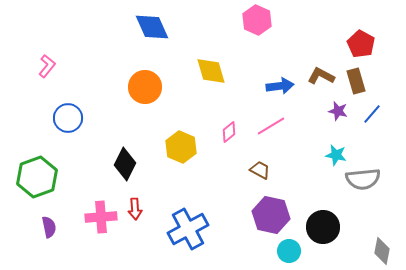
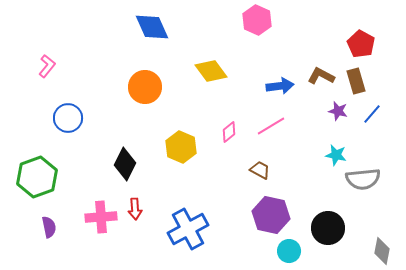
yellow diamond: rotated 20 degrees counterclockwise
black circle: moved 5 px right, 1 px down
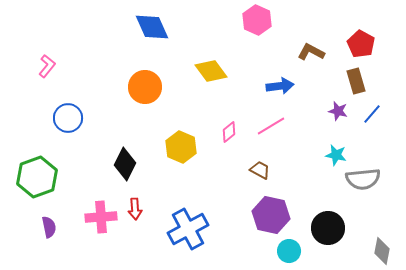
brown L-shape: moved 10 px left, 24 px up
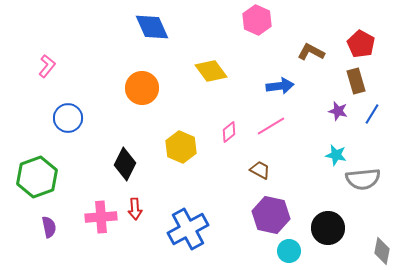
orange circle: moved 3 px left, 1 px down
blue line: rotated 10 degrees counterclockwise
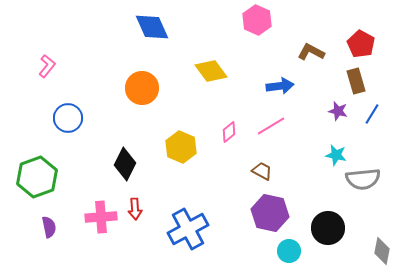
brown trapezoid: moved 2 px right, 1 px down
purple hexagon: moved 1 px left, 2 px up
